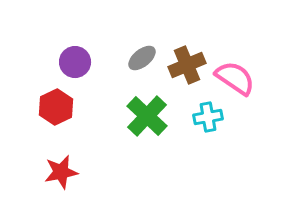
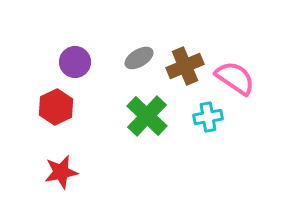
gray ellipse: moved 3 px left; rotated 8 degrees clockwise
brown cross: moved 2 px left, 1 px down
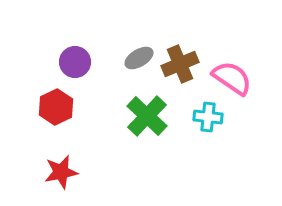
brown cross: moved 5 px left, 2 px up
pink semicircle: moved 3 px left
cyan cross: rotated 16 degrees clockwise
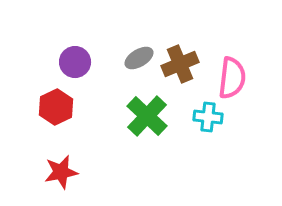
pink semicircle: rotated 63 degrees clockwise
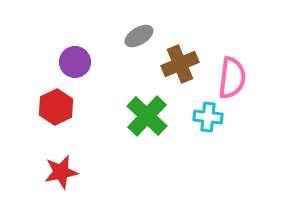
gray ellipse: moved 22 px up
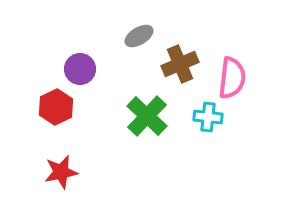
purple circle: moved 5 px right, 7 px down
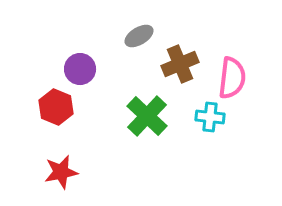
red hexagon: rotated 12 degrees counterclockwise
cyan cross: moved 2 px right
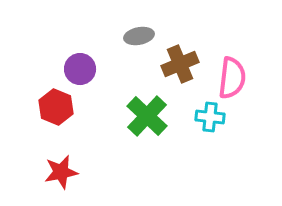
gray ellipse: rotated 20 degrees clockwise
